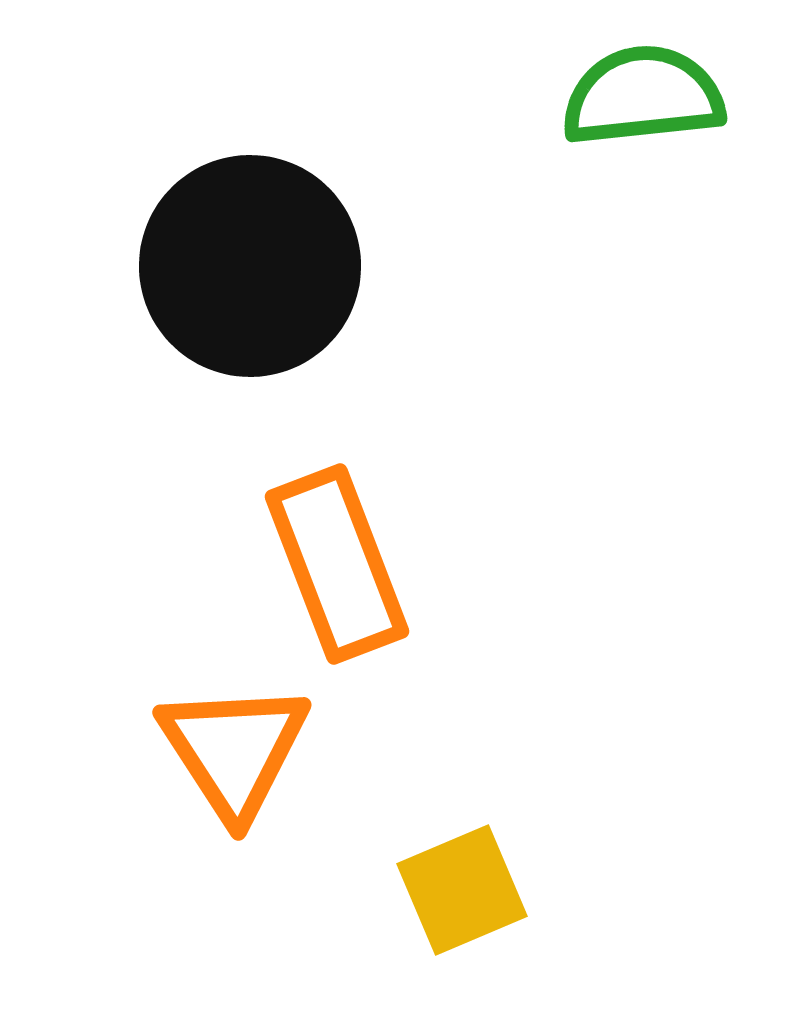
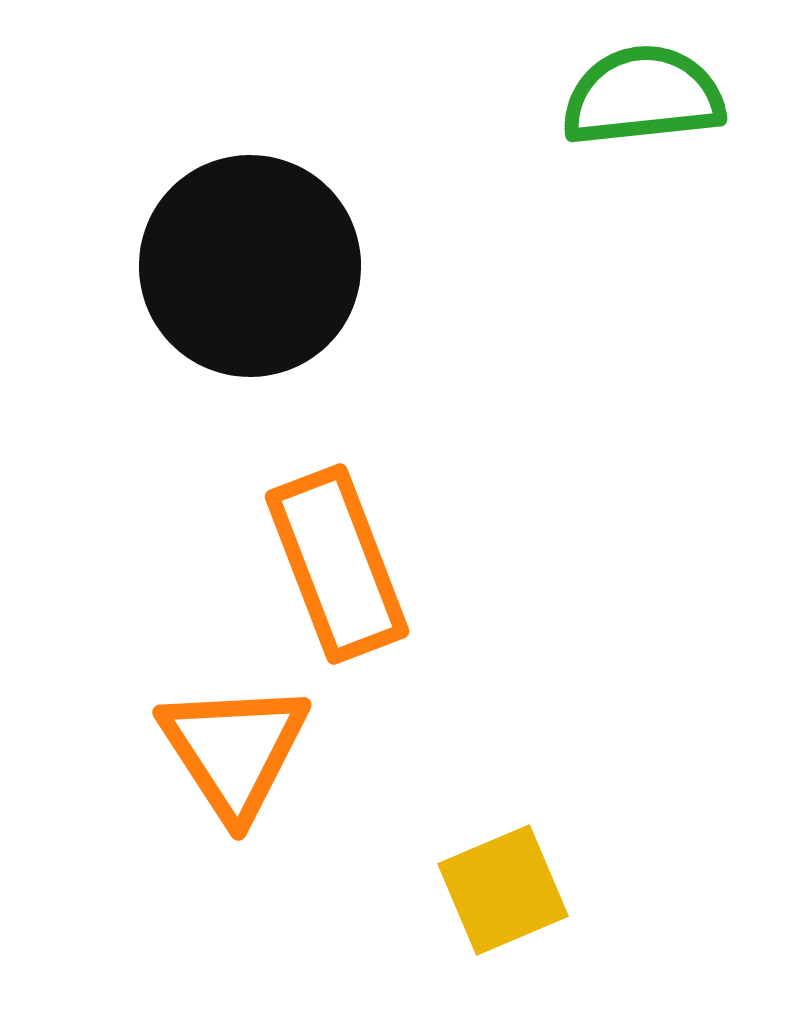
yellow square: moved 41 px right
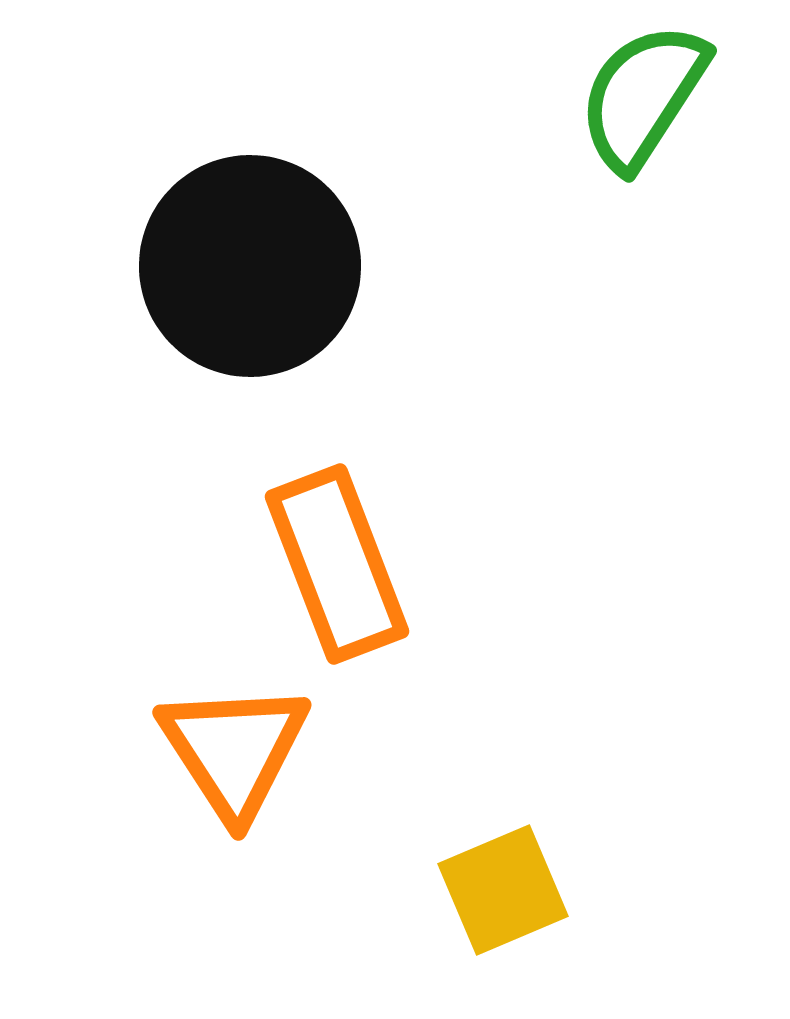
green semicircle: rotated 51 degrees counterclockwise
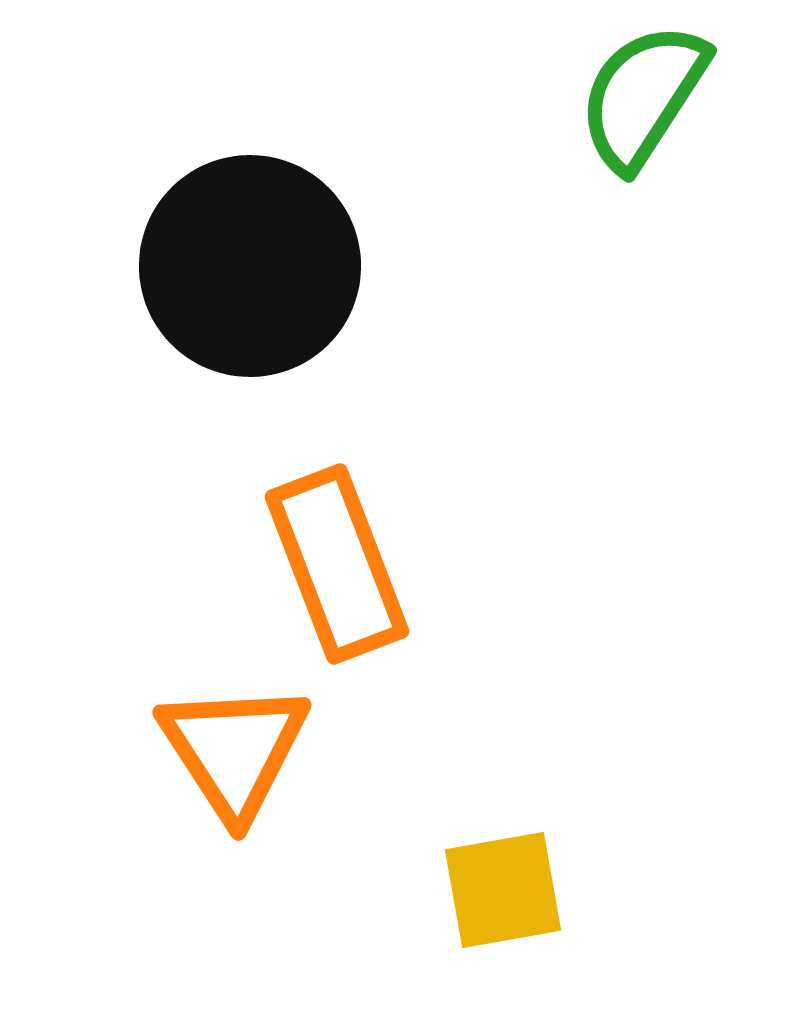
yellow square: rotated 13 degrees clockwise
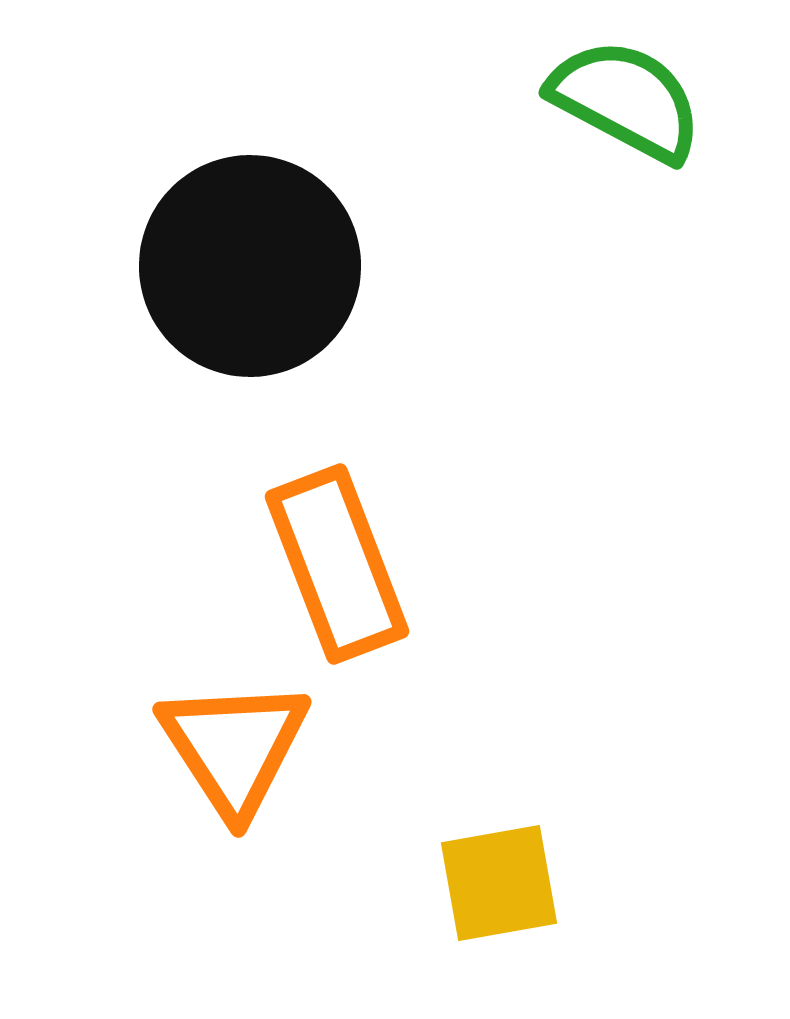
green semicircle: moved 17 px left, 4 px down; rotated 85 degrees clockwise
orange triangle: moved 3 px up
yellow square: moved 4 px left, 7 px up
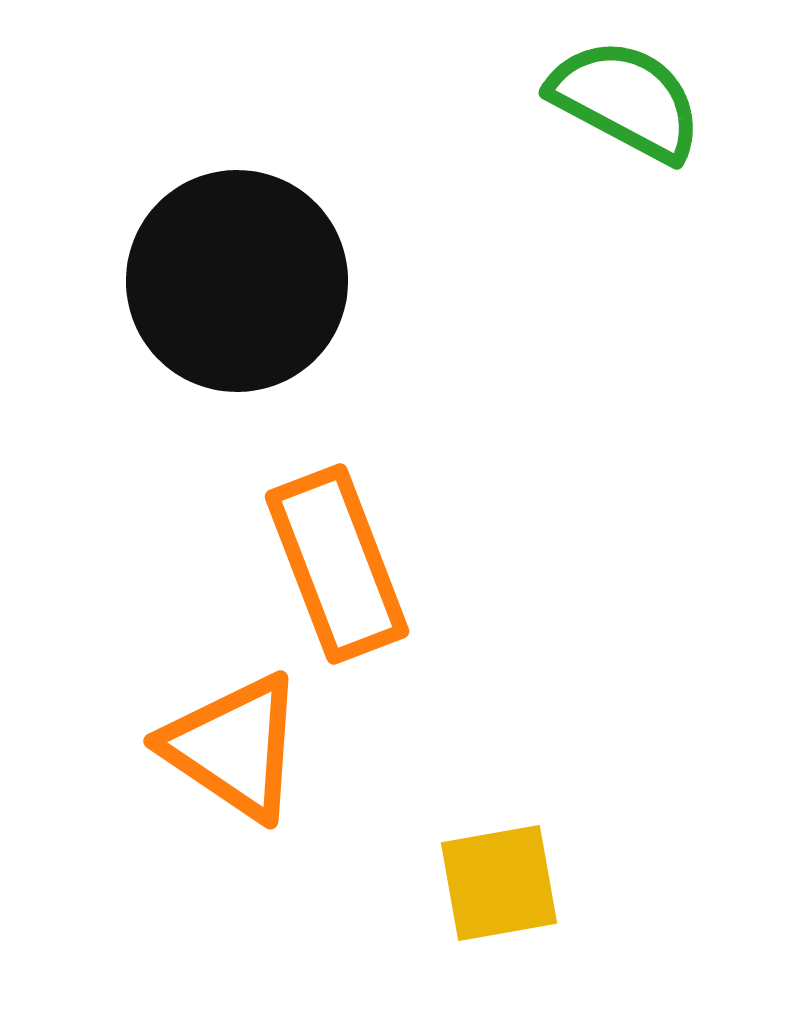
black circle: moved 13 px left, 15 px down
orange triangle: rotated 23 degrees counterclockwise
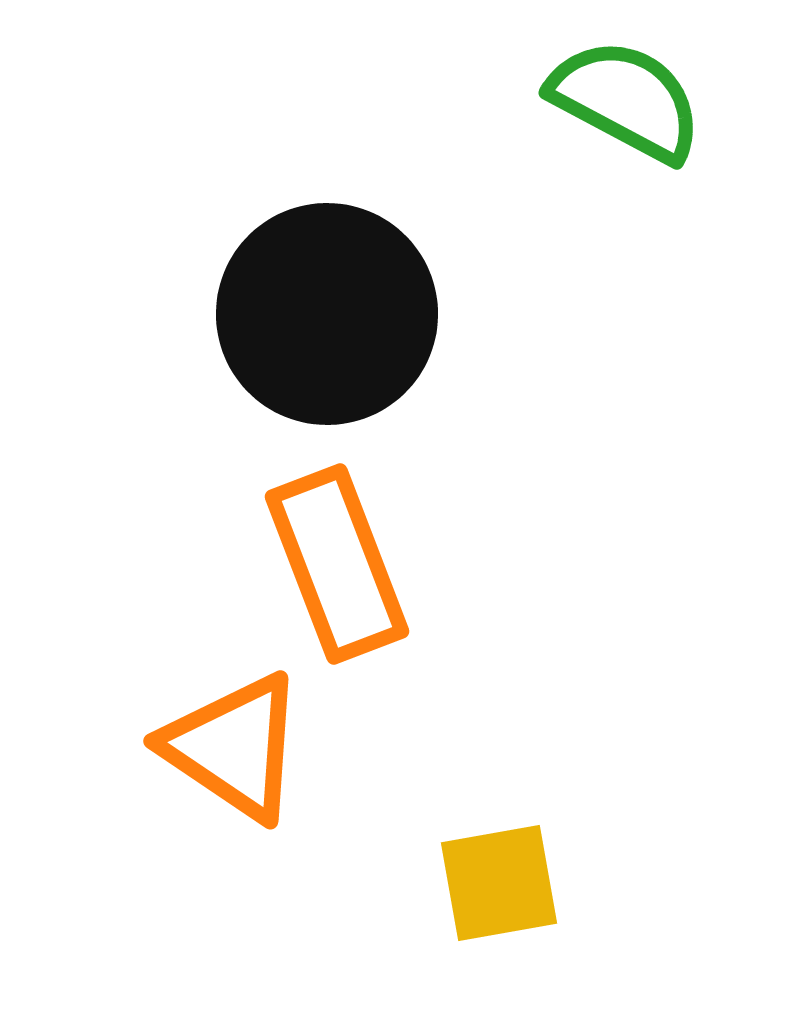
black circle: moved 90 px right, 33 px down
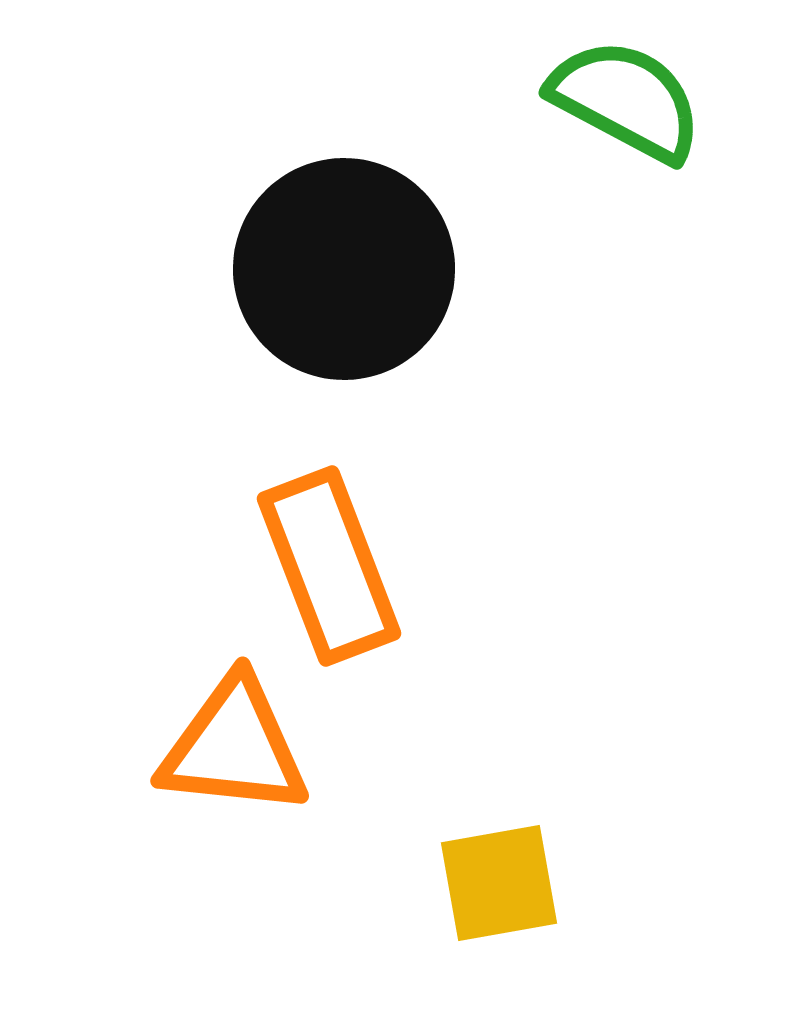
black circle: moved 17 px right, 45 px up
orange rectangle: moved 8 px left, 2 px down
orange triangle: rotated 28 degrees counterclockwise
